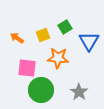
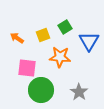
orange star: moved 2 px right, 1 px up
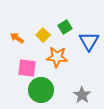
yellow square: rotated 24 degrees counterclockwise
orange star: moved 3 px left
gray star: moved 3 px right, 3 px down
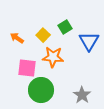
orange star: moved 4 px left
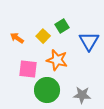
green square: moved 3 px left, 1 px up
yellow square: moved 1 px down
orange star: moved 4 px right, 3 px down; rotated 10 degrees clockwise
pink square: moved 1 px right, 1 px down
green circle: moved 6 px right
gray star: rotated 30 degrees counterclockwise
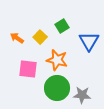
yellow square: moved 3 px left, 1 px down
green circle: moved 10 px right, 2 px up
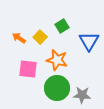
orange arrow: moved 2 px right
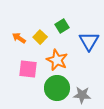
orange star: rotated 10 degrees clockwise
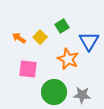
orange star: moved 11 px right, 1 px up
green circle: moved 3 px left, 4 px down
